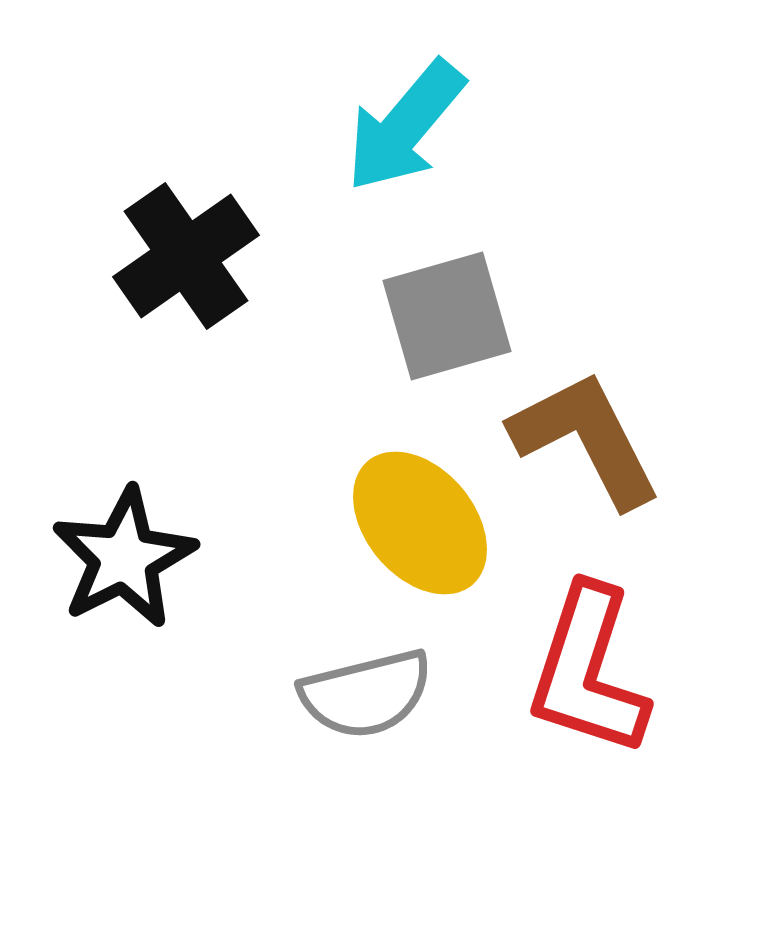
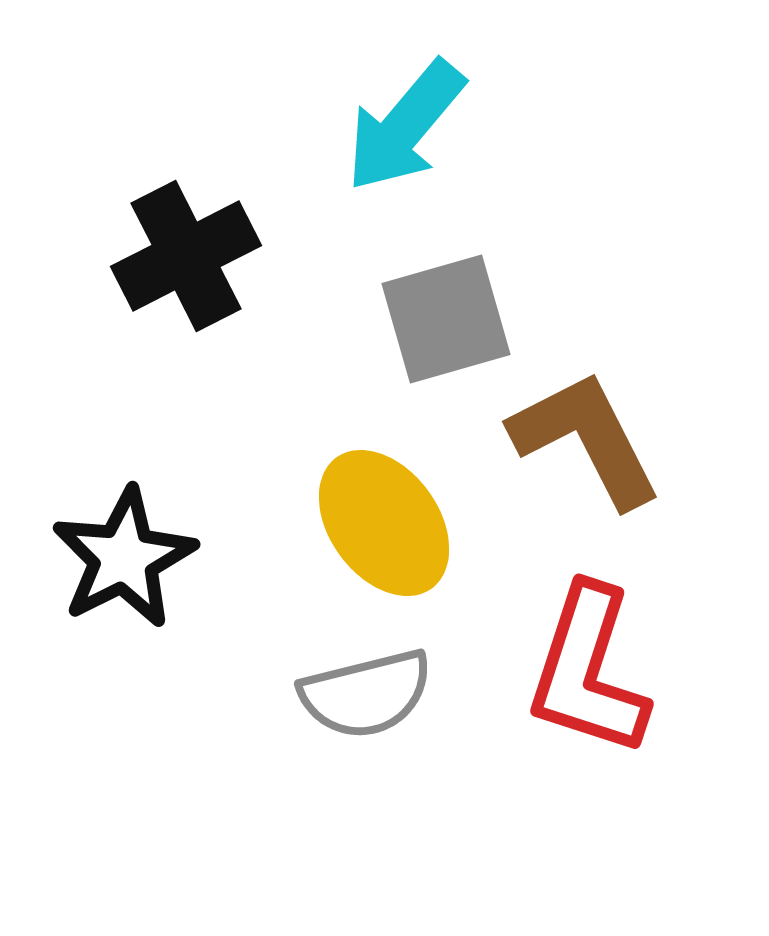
black cross: rotated 8 degrees clockwise
gray square: moved 1 px left, 3 px down
yellow ellipse: moved 36 px left; rotated 4 degrees clockwise
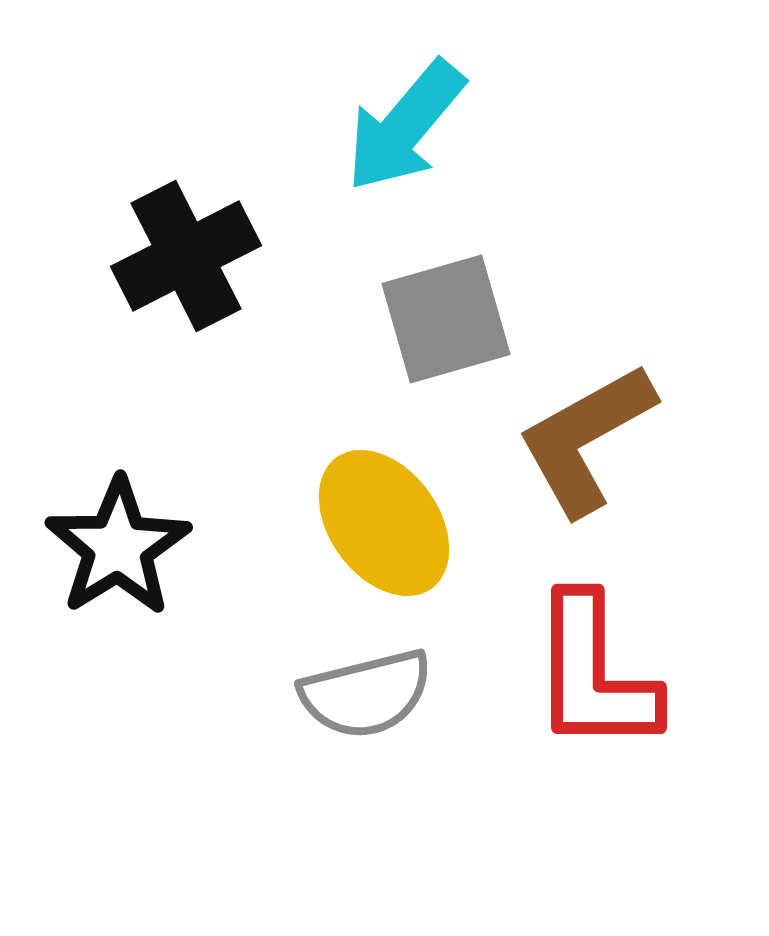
brown L-shape: rotated 92 degrees counterclockwise
black star: moved 6 px left, 11 px up; rotated 5 degrees counterclockwise
red L-shape: moved 6 px right, 3 px down; rotated 18 degrees counterclockwise
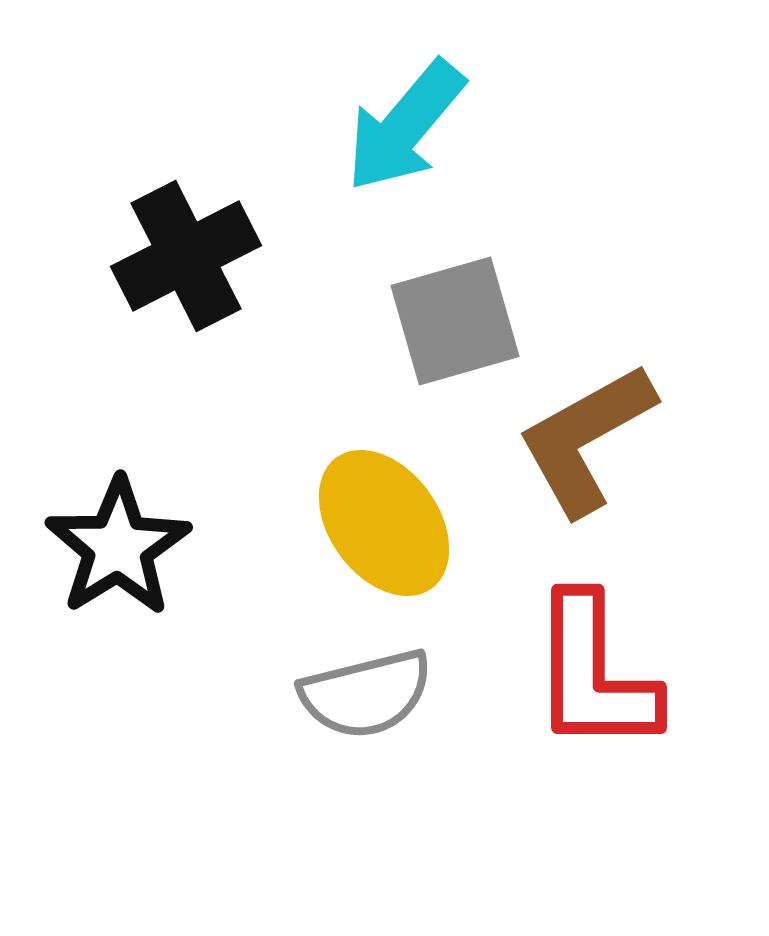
gray square: moved 9 px right, 2 px down
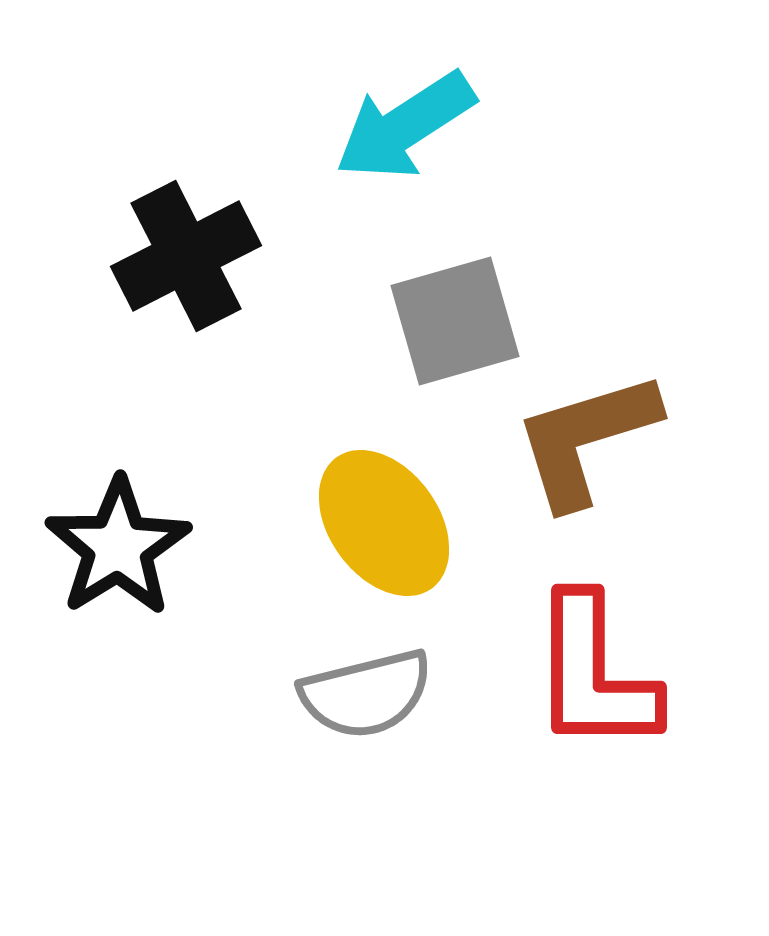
cyan arrow: rotated 17 degrees clockwise
brown L-shape: rotated 12 degrees clockwise
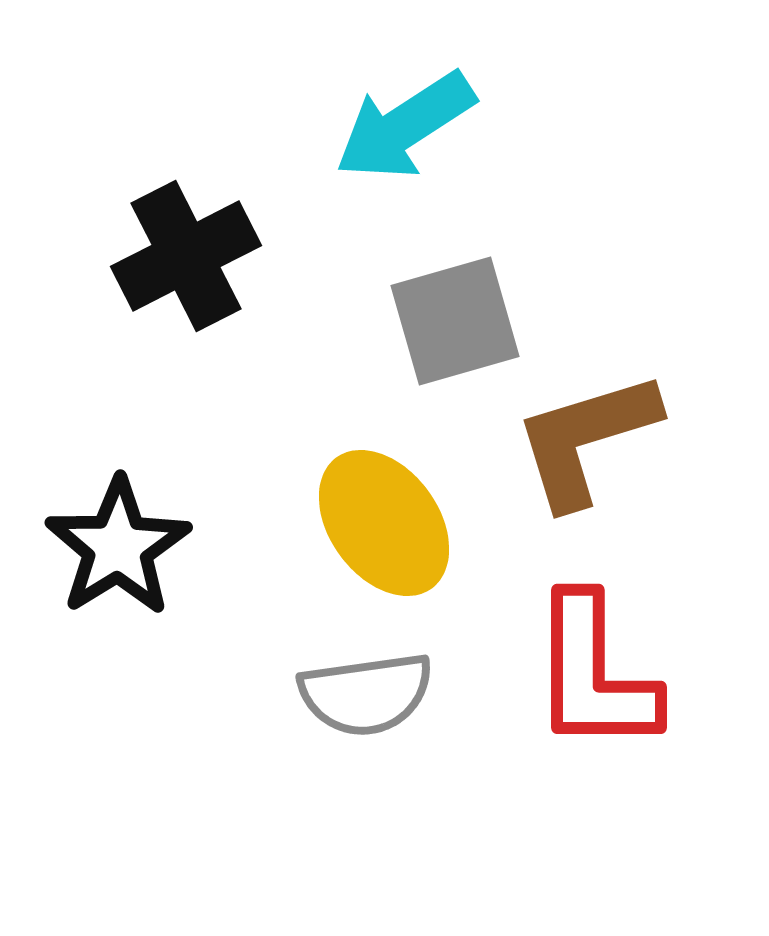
gray semicircle: rotated 6 degrees clockwise
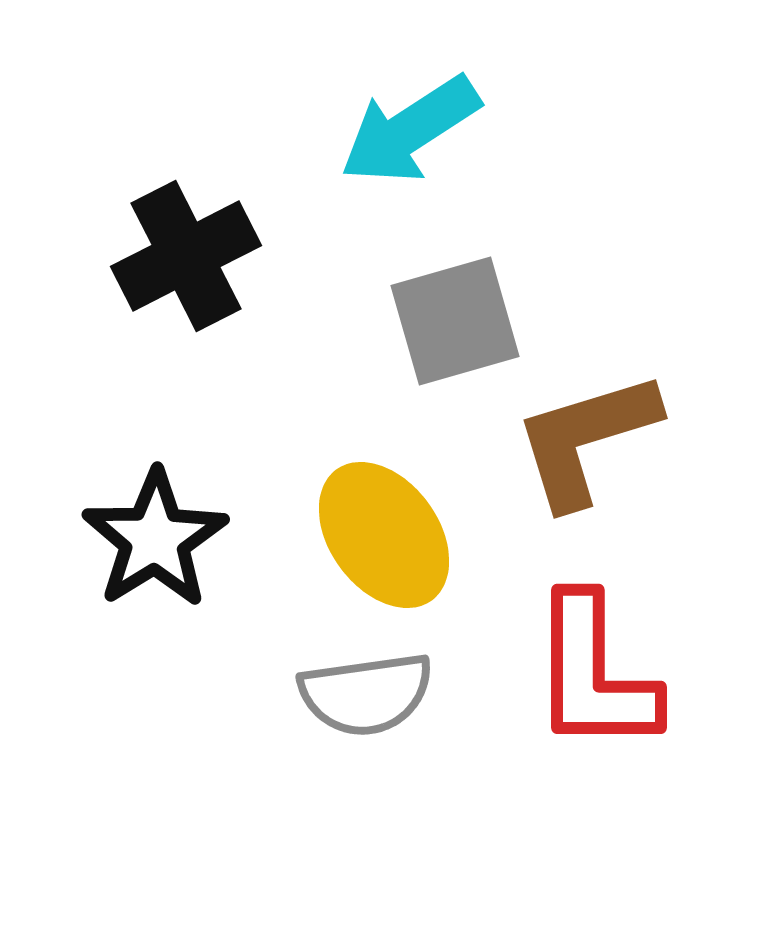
cyan arrow: moved 5 px right, 4 px down
yellow ellipse: moved 12 px down
black star: moved 37 px right, 8 px up
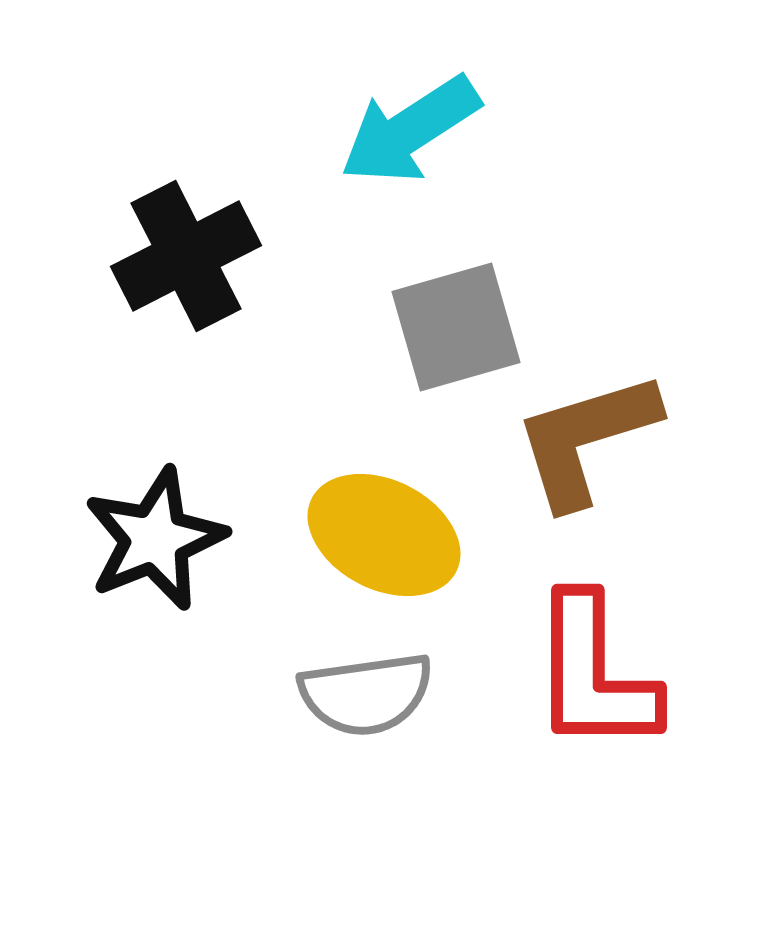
gray square: moved 1 px right, 6 px down
yellow ellipse: rotated 27 degrees counterclockwise
black star: rotated 10 degrees clockwise
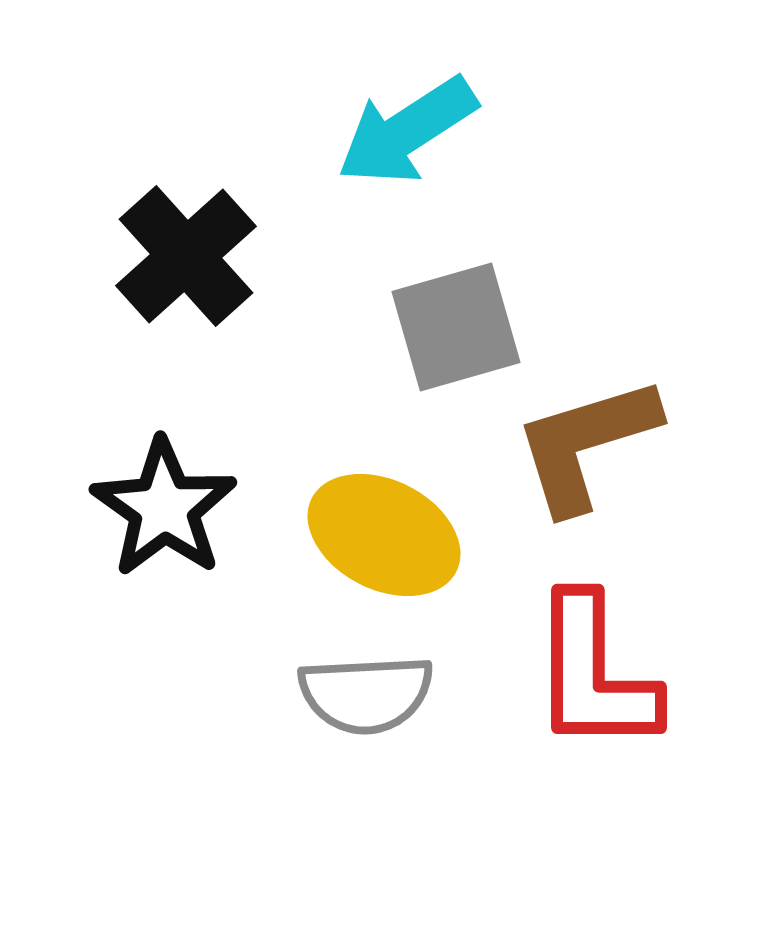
cyan arrow: moved 3 px left, 1 px down
black cross: rotated 15 degrees counterclockwise
brown L-shape: moved 5 px down
black star: moved 9 px right, 31 px up; rotated 15 degrees counterclockwise
gray semicircle: rotated 5 degrees clockwise
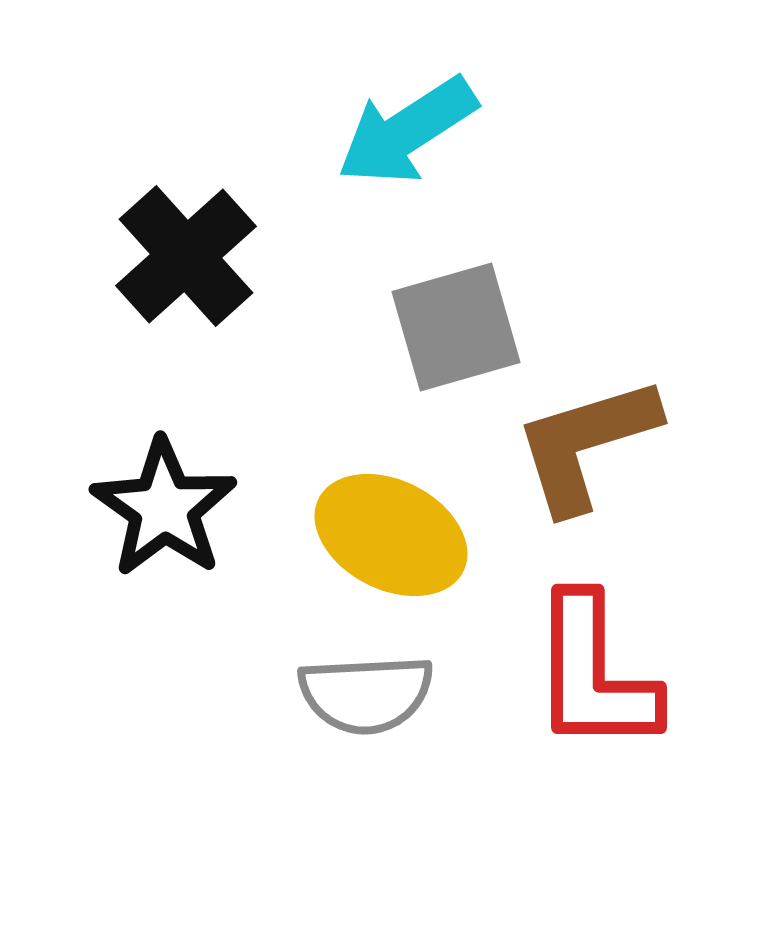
yellow ellipse: moved 7 px right
